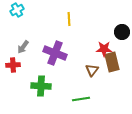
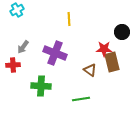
brown triangle: moved 2 px left; rotated 32 degrees counterclockwise
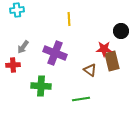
cyan cross: rotated 24 degrees clockwise
black circle: moved 1 px left, 1 px up
brown rectangle: moved 1 px up
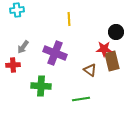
black circle: moved 5 px left, 1 px down
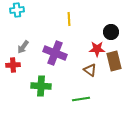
black circle: moved 5 px left
red star: moved 7 px left
brown rectangle: moved 2 px right
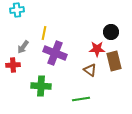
yellow line: moved 25 px left, 14 px down; rotated 16 degrees clockwise
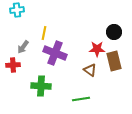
black circle: moved 3 px right
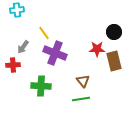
yellow line: rotated 48 degrees counterclockwise
brown triangle: moved 7 px left, 11 px down; rotated 16 degrees clockwise
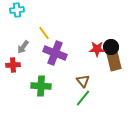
black circle: moved 3 px left, 15 px down
green line: moved 2 px right, 1 px up; rotated 42 degrees counterclockwise
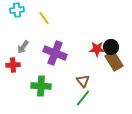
yellow line: moved 15 px up
brown rectangle: rotated 18 degrees counterclockwise
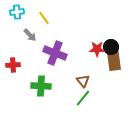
cyan cross: moved 2 px down
gray arrow: moved 7 px right, 12 px up; rotated 80 degrees counterclockwise
brown rectangle: rotated 24 degrees clockwise
